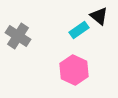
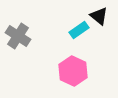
pink hexagon: moved 1 px left, 1 px down
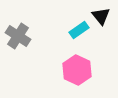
black triangle: moved 2 px right; rotated 12 degrees clockwise
pink hexagon: moved 4 px right, 1 px up
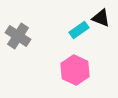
black triangle: moved 2 px down; rotated 30 degrees counterclockwise
pink hexagon: moved 2 px left
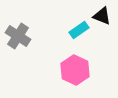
black triangle: moved 1 px right, 2 px up
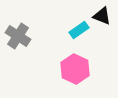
pink hexagon: moved 1 px up
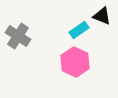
pink hexagon: moved 7 px up
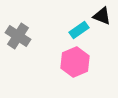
pink hexagon: rotated 12 degrees clockwise
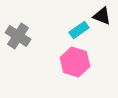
pink hexagon: rotated 20 degrees counterclockwise
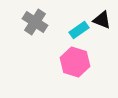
black triangle: moved 4 px down
gray cross: moved 17 px right, 14 px up
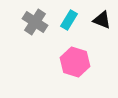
cyan rectangle: moved 10 px left, 10 px up; rotated 24 degrees counterclockwise
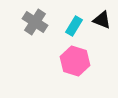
cyan rectangle: moved 5 px right, 6 px down
pink hexagon: moved 1 px up
